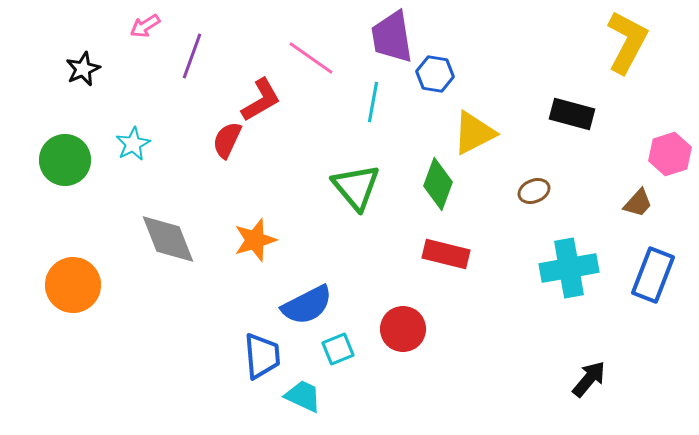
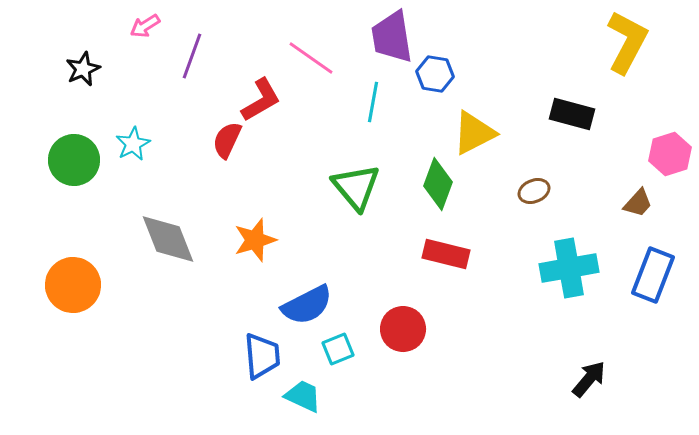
green circle: moved 9 px right
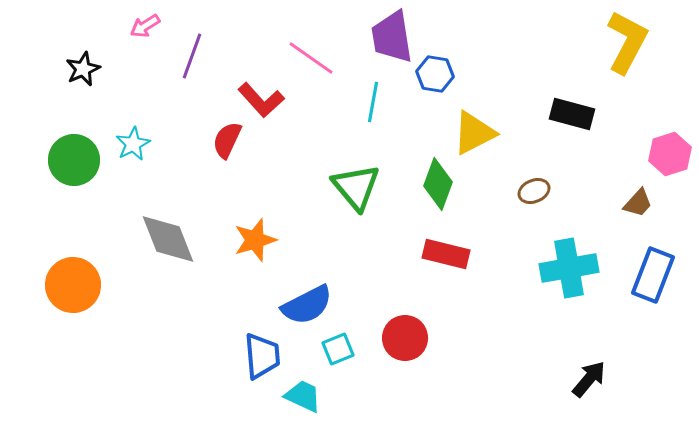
red L-shape: rotated 78 degrees clockwise
red circle: moved 2 px right, 9 px down
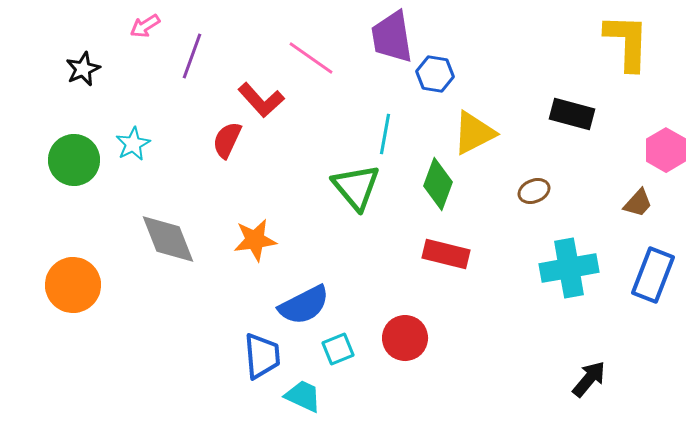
yellow L-shape: rotated 26 degrees counterclockwise
cyan line: moved 12 px right, 32 px down
pink hexagon: moved 4 px left, 4 px up; rotated 12 degrees counterclockwise
orange star: rotated 9 degrees clockwise
blue semicircle: moved 3 px left
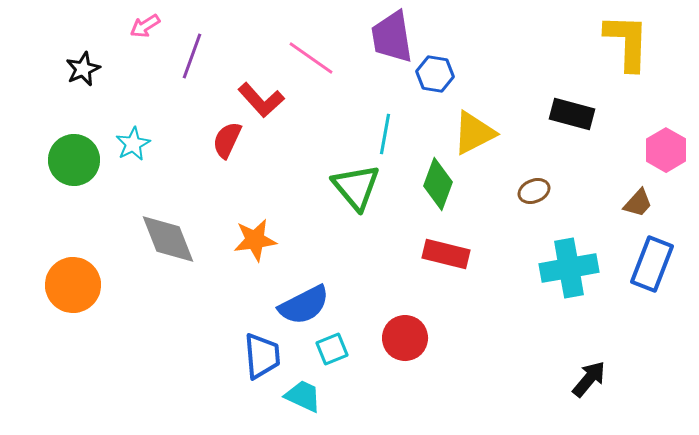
blue rectangle: moved 1 px left, 11 px up
cyan square: moved 6 px left
